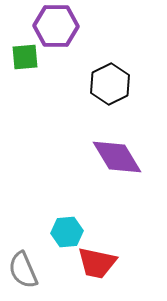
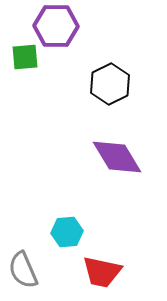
red trapezoid: moved 5 px right, 9 px down
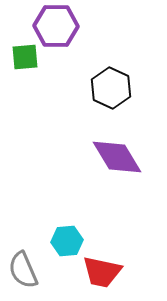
black hexagon: moved 1 px right, 4 px down; rotated 9 degrees counterclockwise
cyan hexagon: moved 9 px down
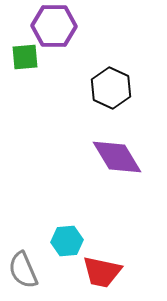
purple hexagon: moved 2 px left
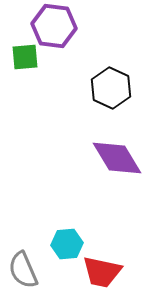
purple hexagon: rotated 6 degrees clockwise
purple diamond: moved 1 px down
cyan hexagon: moved 3 px down
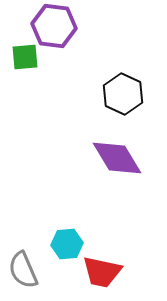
black hexagon: moved 12 px right, 6 px down
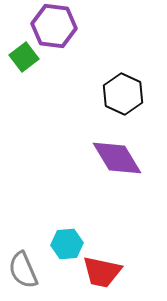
green square: moved 1 px left; rotated 32 degrees counterclockwise
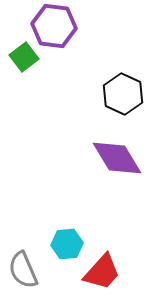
red trapezoid: rotated 60 degrees counterclockwise
